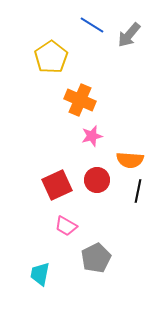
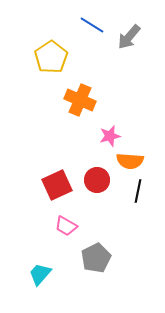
gray arrow: moved 2 px down
pink star: moved 18 px right
orange semicircle: moved 1 px down
cyan trapezoid: rotated 30 degrees clockwise
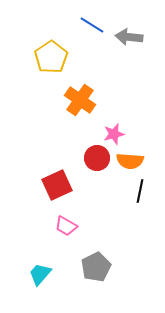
gray arrow: rotated 56 degrees clockwise
orange cross: rotated 12 degrees clockwise
pink star: moved 4 px right, 2 px up
red circle: moved 22 px up
black line: moved 2 px right
gray pentagon: moved 9 px down
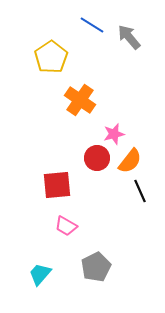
gray arrow: rotated 44 degrees clockwise
orange semicircle: rotated 56 degrees counterclockwise
red square: rotated 20 degrees clockwise
black line: rotated 35 degrees counterclockwise
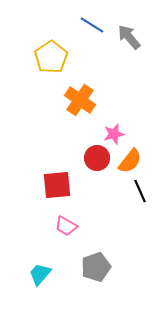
gray pentagon: rotated 8 degrees clockwise
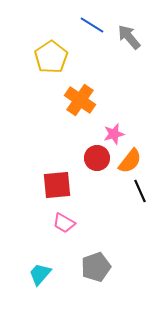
pink trapezoid: moved 2 px left, 3 px up
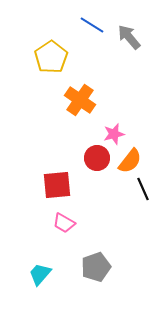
black line: moved 3 px right, 2 px up
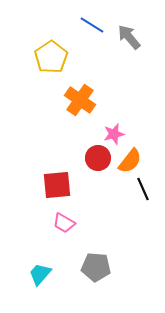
red circle: moved 1 px right
gray pentagon: rotated 24 degrees clockwise
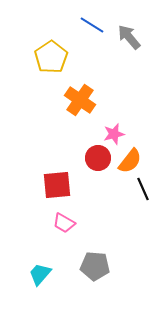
gray pentagon: moved 1 px left, 1 px up
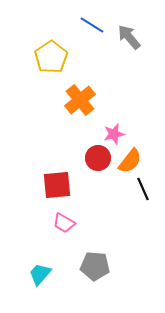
orange cross: rotated 16 degrees clockwise
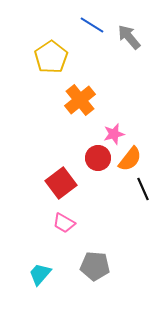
orange semicircle: moved 2 px up
red square: moved 4 px right, 2 px up; rotated 32 degrees counterclockwise
